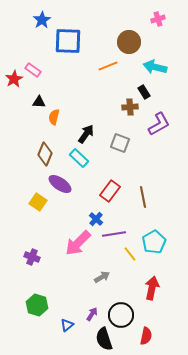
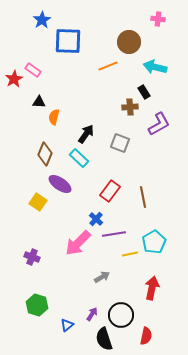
pink cross: rotated 24 degrees clockwise
yellow line: rotated 63 degrees counterclockwise
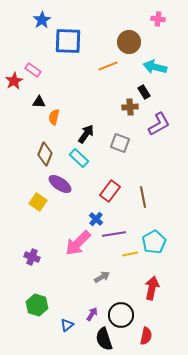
red star: moved 2 px down
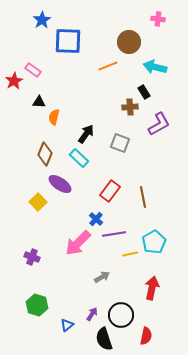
yellow square: rotated 12 degrees clockwise
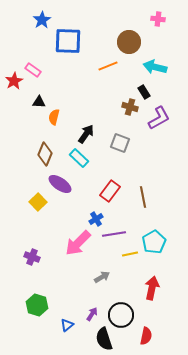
brown cross: rotated 21 degrees clockwise
purple L-shape: moved 6 px up
blue cross: rotated 16 degrees clockwise
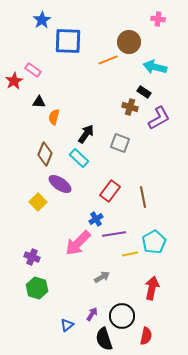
orange line: moved 6 px up
black rectangle: rotated 24 degrees counterclockwise
green hexagon: moved 17 px up
black circle: moved 1 px right, 1 px down
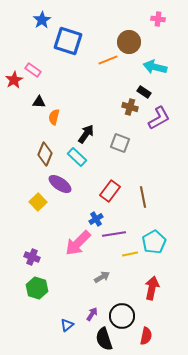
blue square: rotated 16 degrees clockwise
red star: moved 1 px up
cyan rectangle: moved 2 px left, 1 px up
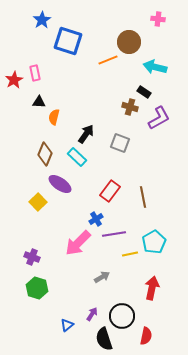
pink rectangle: moved 2 px right, 3 px down; rotated 42 degrees clockwise
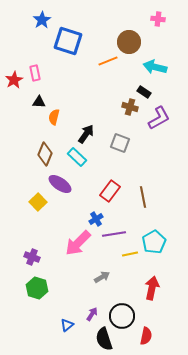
orange line: moved 1 px down
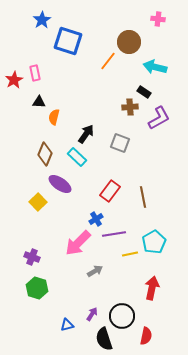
orange line: rotated 30 degrees counterclockwise
brown cross: rotated 21 degrees counterclockwise
gray arrow: moved 7 px left, 6 px up
blue triangle: rotated 24 degrees clockwise
